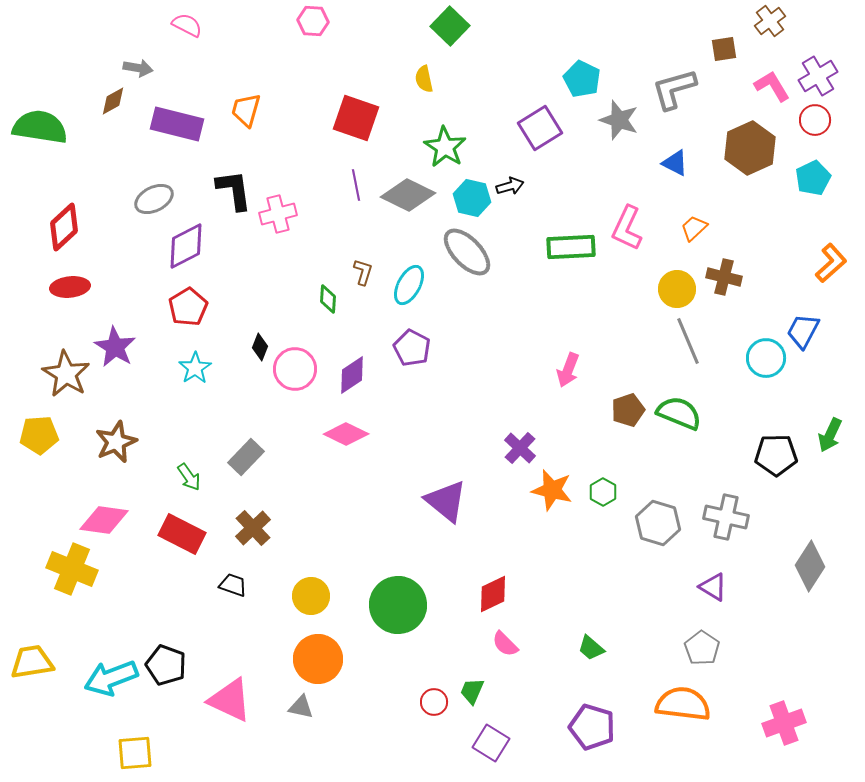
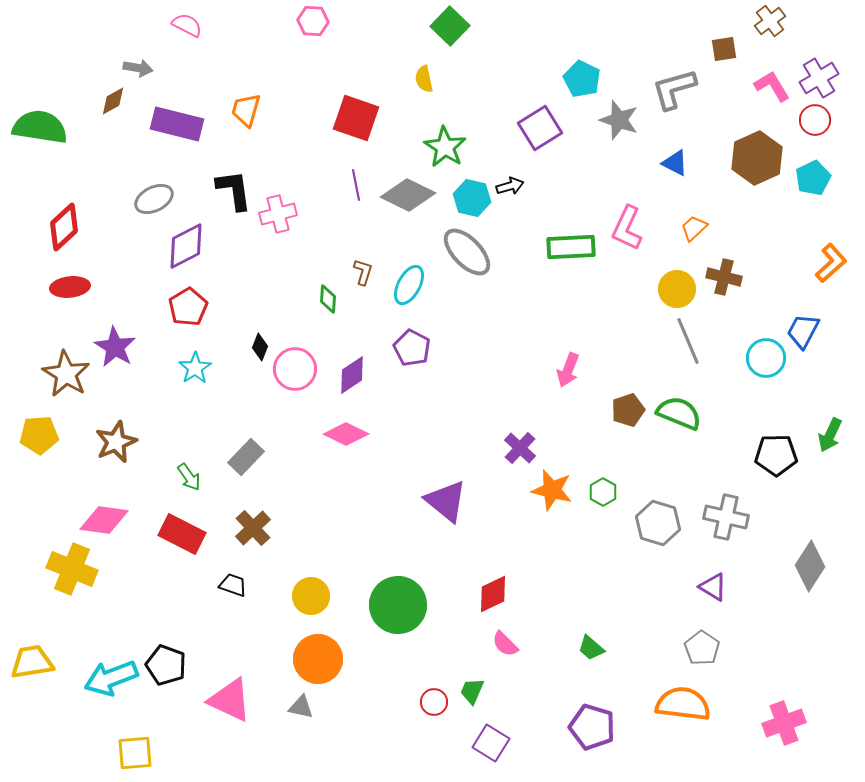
purple cross at (818, 76): moved 1 px right, 2 px down
brown hexagon at (750, 148): moved 7 px right, 10 px down
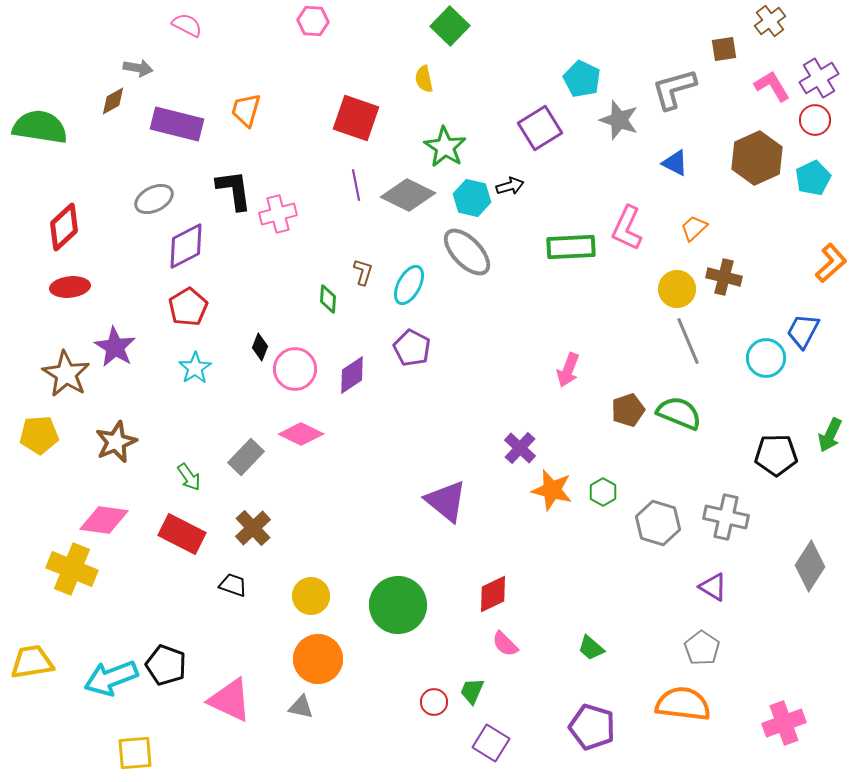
pink diamond at (346, 434): moved 45 px left
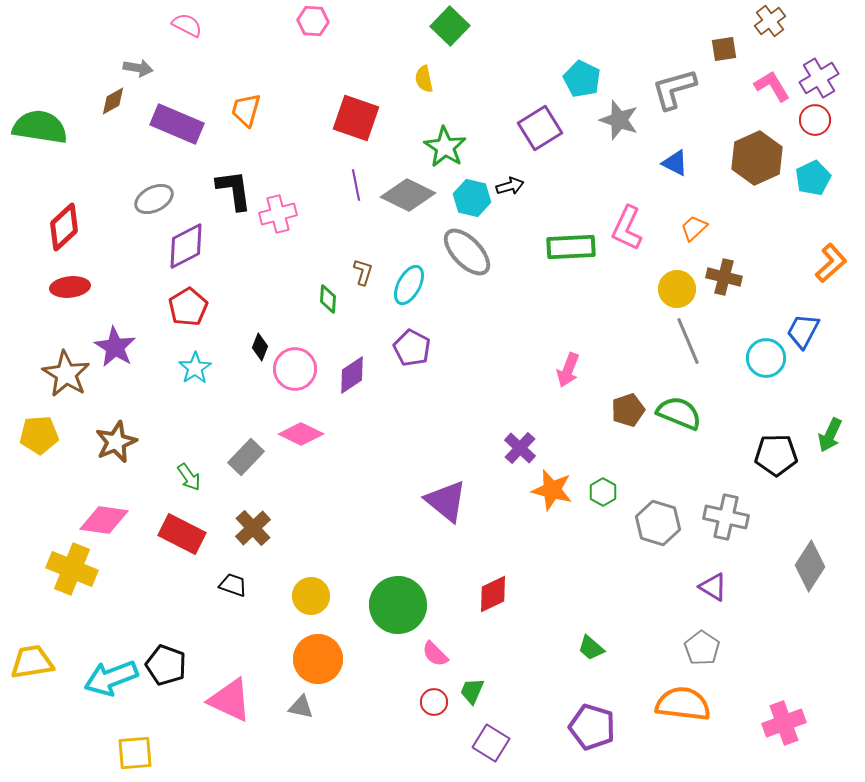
purple rectangle at (177, 124): rotated 9 degrees clockwise
pink semicircle at (505, 644): moved 70 px left, 10 px down
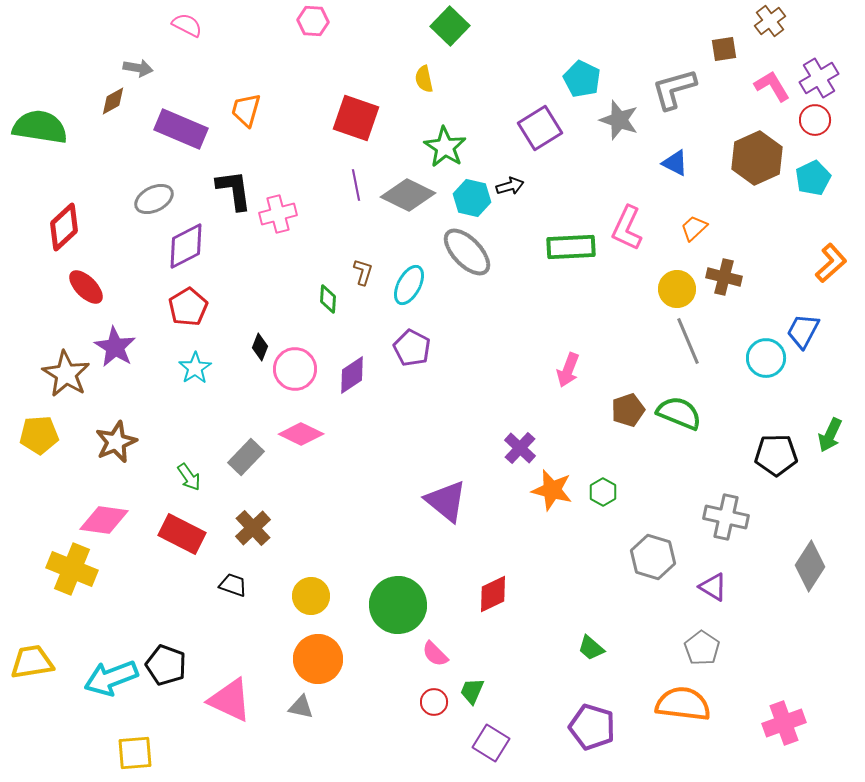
purple rectangle at (177, 124): moved 4 px right, 5 px down
red ellipse at (70, 287): moved 16 px right; rotated 51 degrees clockwise
gray hexagon at (658, 523): moved 5 px left, 34 px down
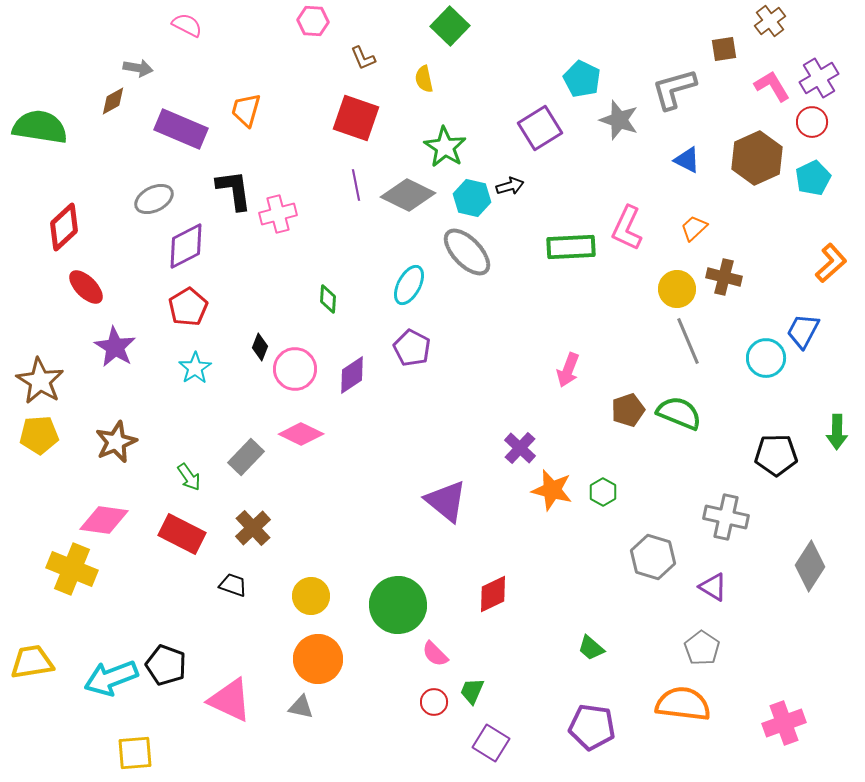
red circle at (815, 120): moved 3 px left, 2 px down
blue triangle at (675, 163): moved 12 px right, 3 px up
brown L-shape at (363, 272): moved 214 px up; rotated 140 degrees clockwise
brown star at (66, 374): moved 26 px left, 7 px down
green arrow at (830, 435): moved 7 px right, 3 px up; rotated 24 degrees counterclockwise
purple pentagon at (592, 727): rotated 9 degrees counterclockwise
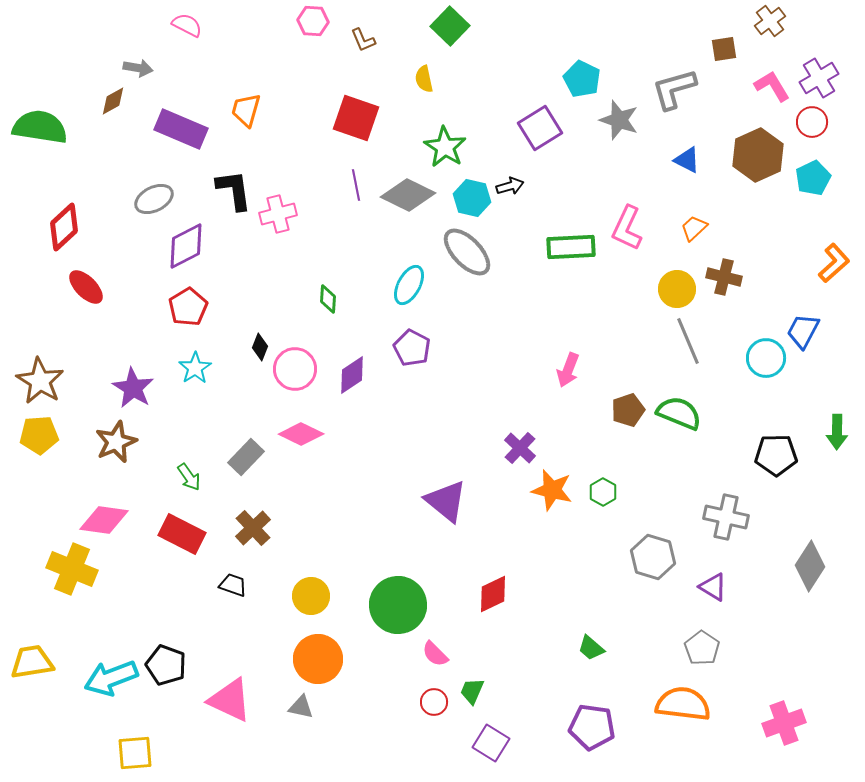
brown L-shape at (363, 58): moved 18 px up
brown hexagon at (757, 158): moved 1 px right, 3 px up
orange L-shape at (831, 263): moved 3 px right
purple star at (115, 347): moved 18 px right, 41 px down
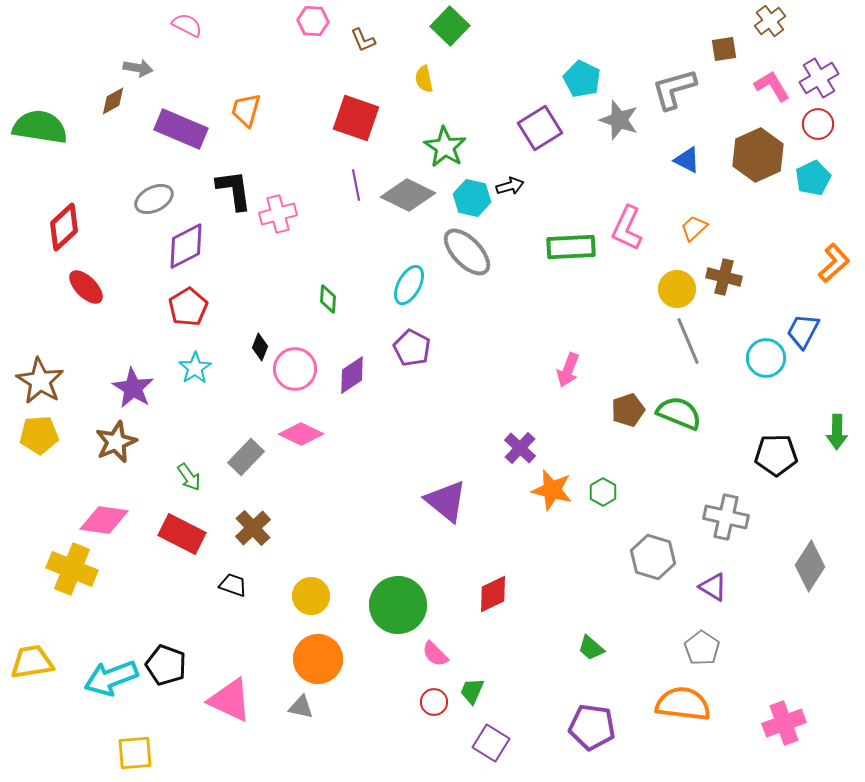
red circle at (812, 122): moved 6 px right, 2 px down
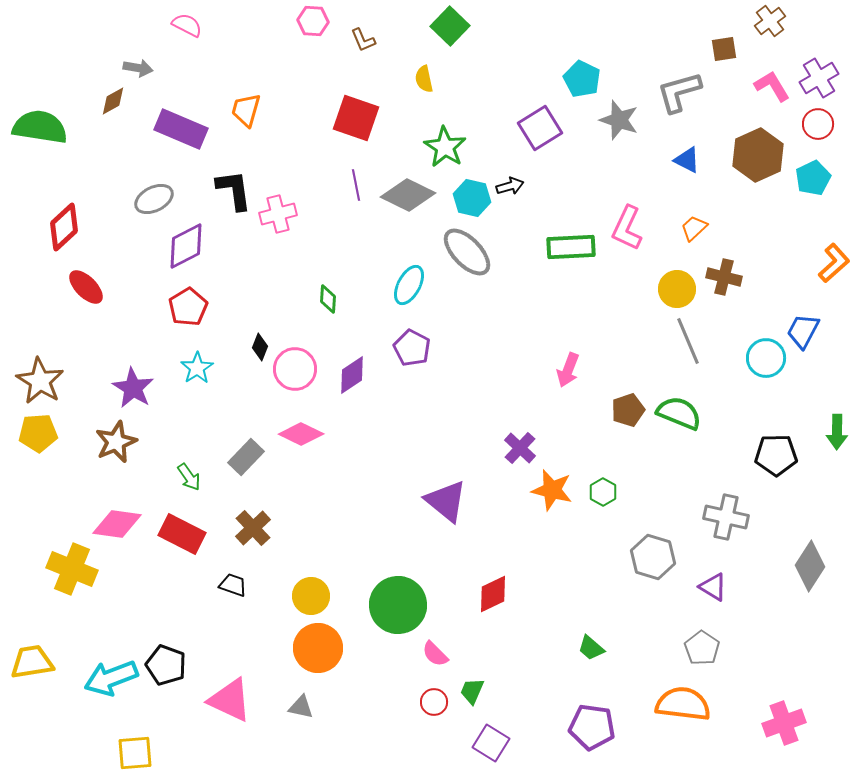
gray L-shape at (674, 89): moved 5 px right, 3 px down
cyan star at (195, 368): moved 2 px right
yellow pentagon at (39, 435): moved 1 px left, 2 px up
pink diamond at (104, 520): moved 13 px right, 4 px down
orange circle at (318, 659): moved 11 px up
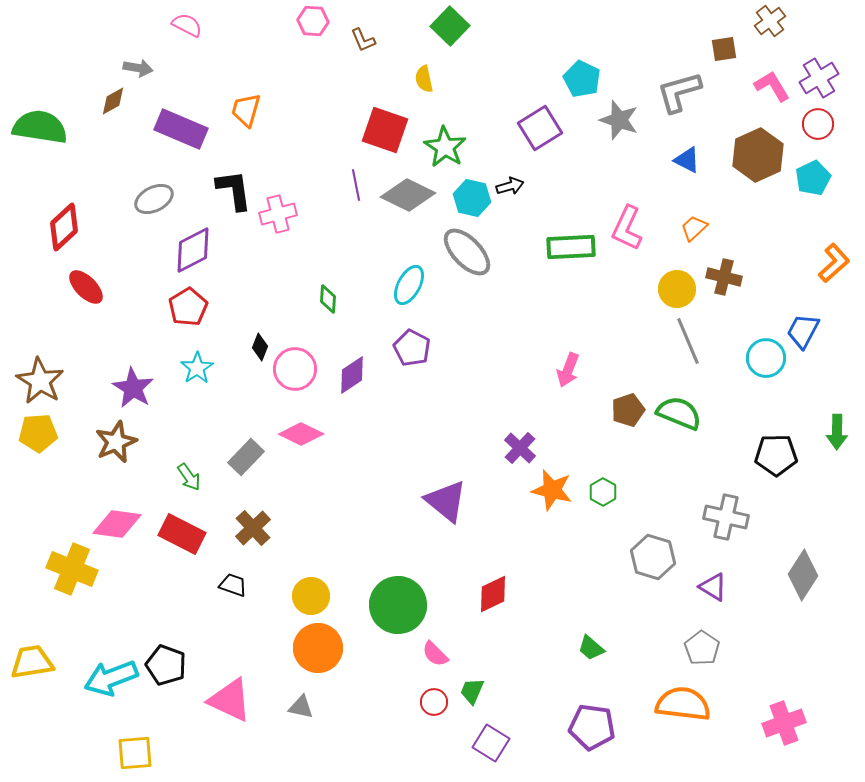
red square at (356, 118): moved 29 px right, 12 px down
purple diamond at (186, 246): moved 7 px right, 4 px down
gray diamond at (810, 566): moved 7 px left, 9 px down
